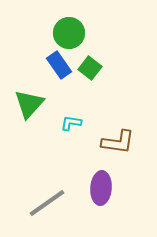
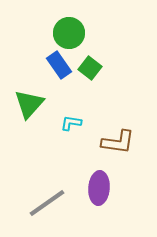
purple ellipse: moved 2 px left
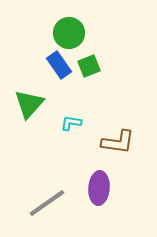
green square: moved 1 px left, 2 px up; rotated 30 degrees clockwise
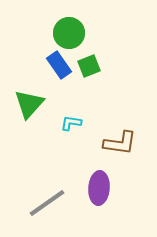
brown L-shape: moved 2 px right, 1 px down
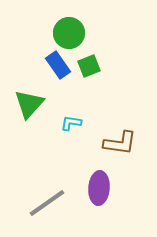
blue rectangle: moved 1 px left
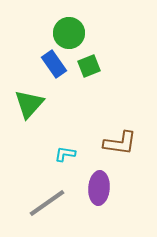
blue rectangle: moved 4 px left, 1 px up
cyan L-shape: moved 6 px left, 31 px down
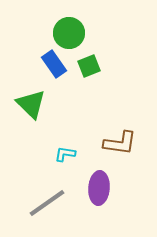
green triangle: moved 2 px right; rotated 28 degrees counterclockwise
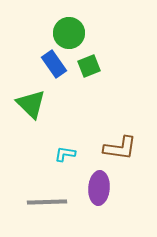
brown L-shape: moved 5 px down
gray line: moved 1 px up; rotated 33 degrees clockwise
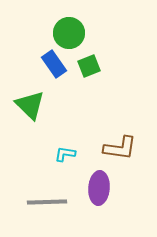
green triangle: moved 1 px left, 1 px down
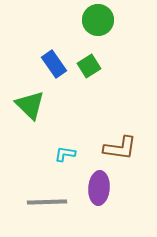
green circle: moved 29 px right, 13 px up
green square: rotated 10 degrees counterclockwise
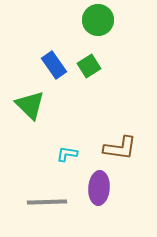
blue rectangle: moved 1 px down
cyan L-shape: moved 2 px right
